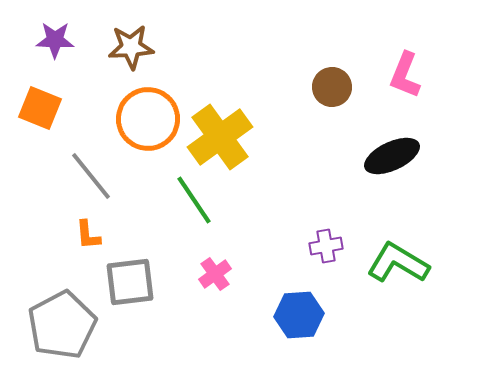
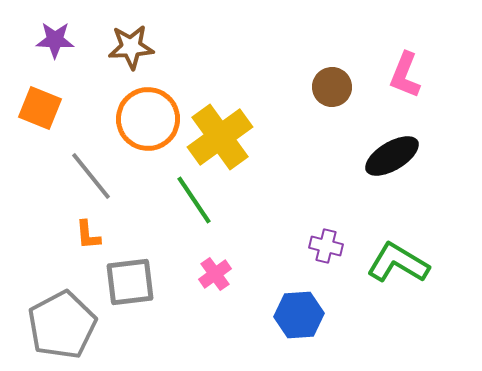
black ellipse: rotated 6 degrees counterclockwise
purple cross: rotated 24 degrees clockwise
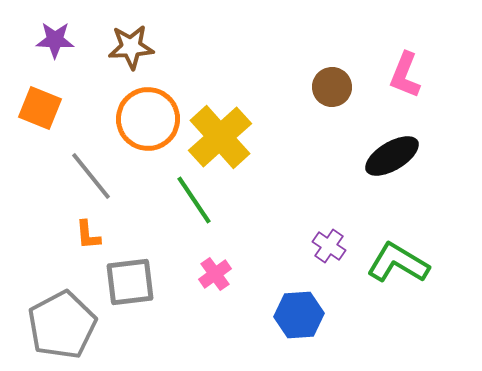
yellow cross: rotated 6 degrees counterclockwise
purple cross: moved 3 px right; rotated 20 degrees clockwise
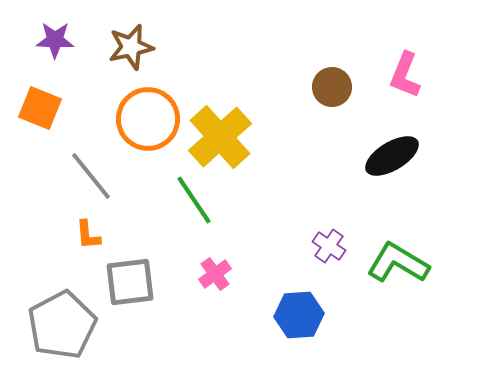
brown star: rotated 9 degrees counterclockwise
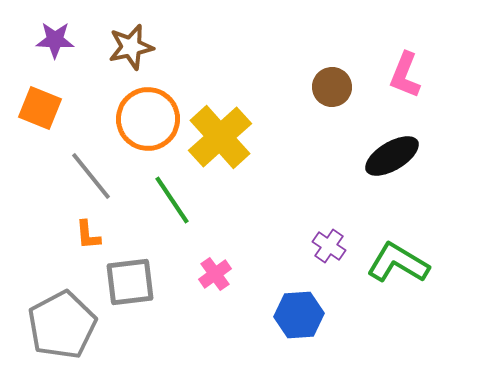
green line: moved 22 px left
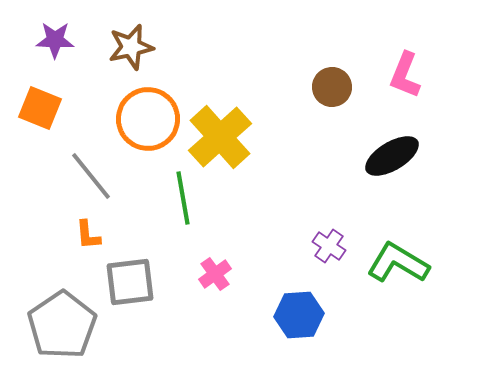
green line: moved 11 px right, 2 px up; rotated 24 degrees clockwise
gray pentagon: rotated 6 degrees counterclockwise
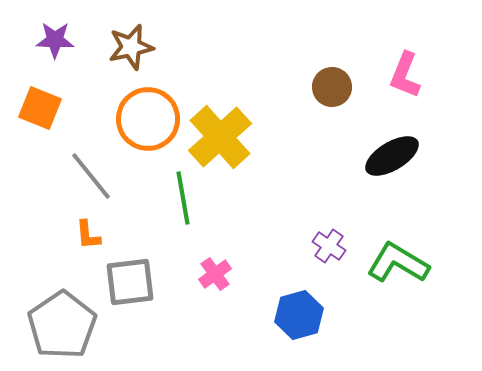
blue hexagon: rotated 12 degrees counterclockwise
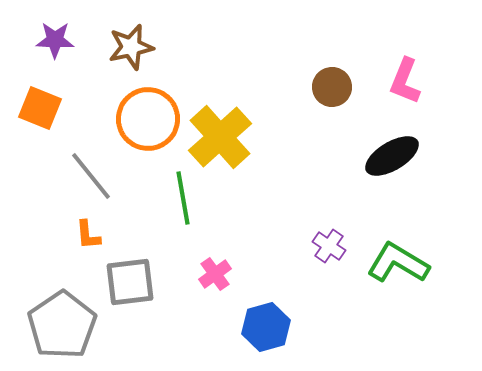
pink L-shape: moved 6 px down
blue hexagon: moved 33 px left, 12 px down
